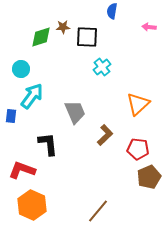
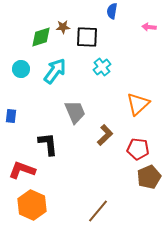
cyan arrow: moved 23 px right, 25 px up
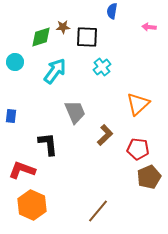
cyan circle: moved 6 px left, 7 px up
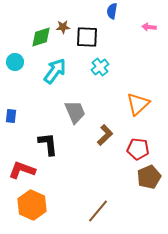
cyan cross: moved 2 px left
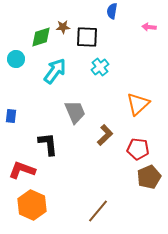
cyan circle: moved 1 px right, 3 px up
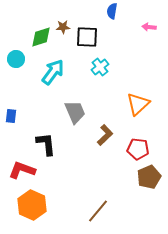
cyan arrow: moved 2 px left, 1 px down
black L-shape: moved 2 px left
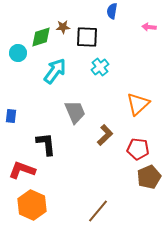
cyan circle: moved 2 px right, 6 px up
cyan arrow: moved 2 px right, 1 px up
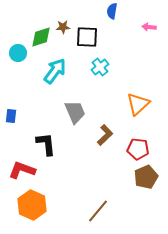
brown pentagon: moved 3 px left
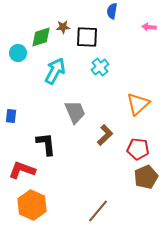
cyan arrow: rotated 8 degrees counterclockwise
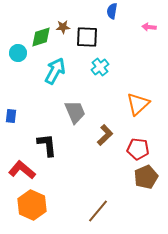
black L-shape: moved 1 px right, 1 px down
red L-shape: rotated 20 degrees clockwise
